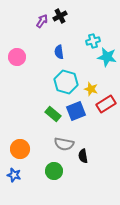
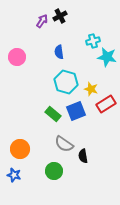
gray semicircle: rotated 24 degrees clockwise
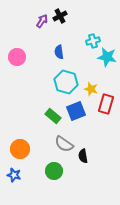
red rectangle: rotated 42 degrees counterclockwise
green rectangle: moved 2 px down
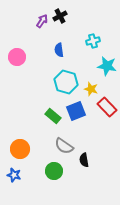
blue semicircle: moved 2 px up
cyan star: moved 9 px down
red rectangle: moved 1 px right, 3 px down; rotated 60 degrees counterclockwise
gray semicircle: moved 2 px down
black semicircle: moved 1 px right, 4 px down
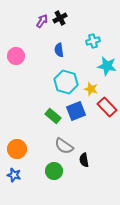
black cross: moved 2 px down
pink circle: moved 1 px left, 1 px up
orange circle: moved 3 px left
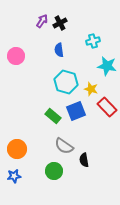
black cross: moved 5 px down
blue star: moved 1 px down; rotated 24 degrees counterclockwise
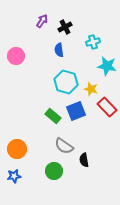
black cross: moved 5 px right, 4 px down
cyan cross: moved 1 px down
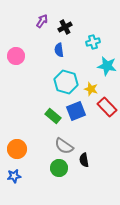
green circle: moved 5 px right, 3 px up
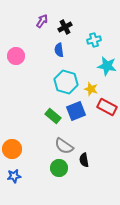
cyan cross: moved 1 px right, 2 px up
red rectangle: rotated 18 degrees counterclockwise
orange circle: moved 5 px left
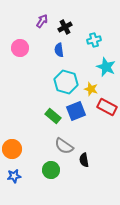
pink circle: moved 4 px right, 8 px up
cyan star: moved 1 px left, 1 px down; rotated 12 degrees clockwise
green circle: moved 8 px left, 2 px down
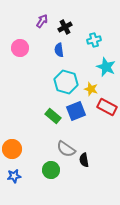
gray semicircle: moved 2 px right, 3 px down
